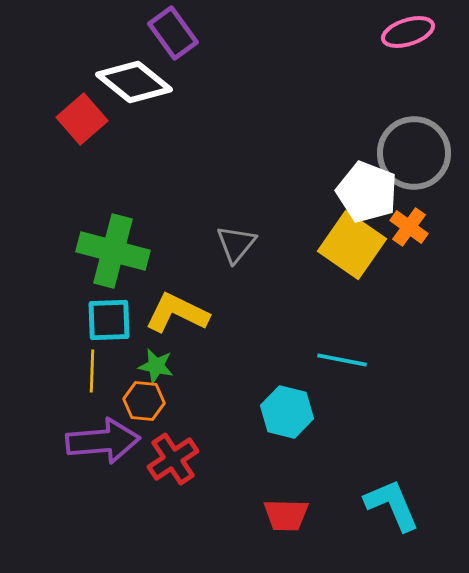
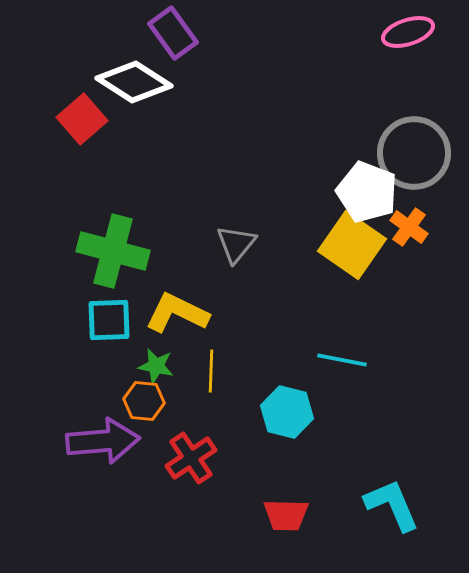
white diamond: rotated 6 degrees counterclockwise
yellow line: moved 119 px right
red cross: moved 18 px right, 1 px up
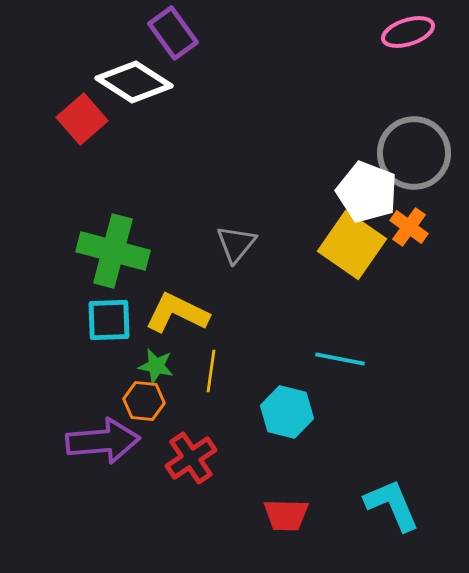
cyan line: moved 2 px left, 1 px up
yellow line: rotated 6 degrees clockwise
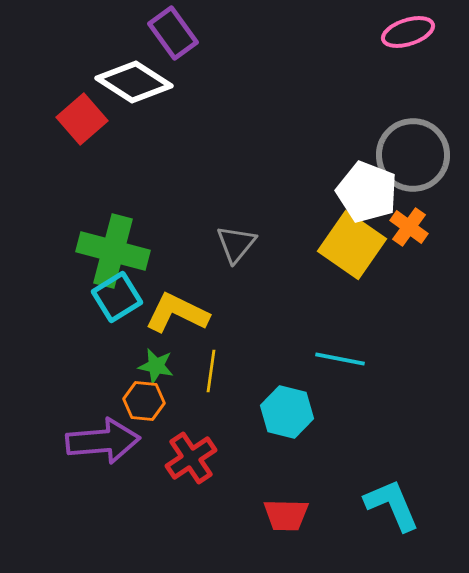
gray circle: moved 1 px left, 2 px down
cyan square: moved 8 px right, 23 px up; rotated 30 degrees counterclockwise
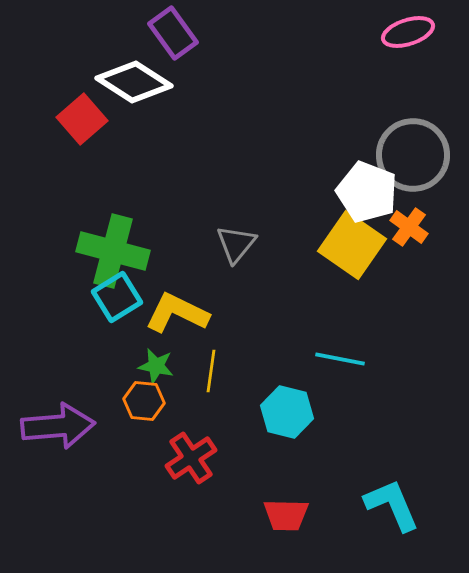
purple arrow: moved 45 px left, 15 px up
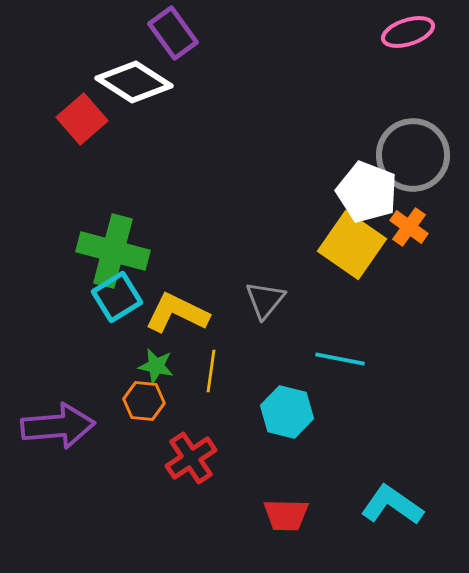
gray triangle: moved 29 px right, 56 px down
cyan L-shape: rotated 32 degrees counterclockwise
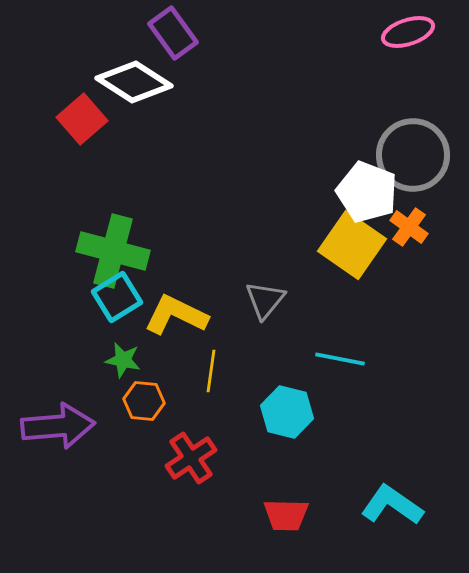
yellow L-shape: moved 1 px left, 2 px down
green star: moved 33 px left, 6 px up
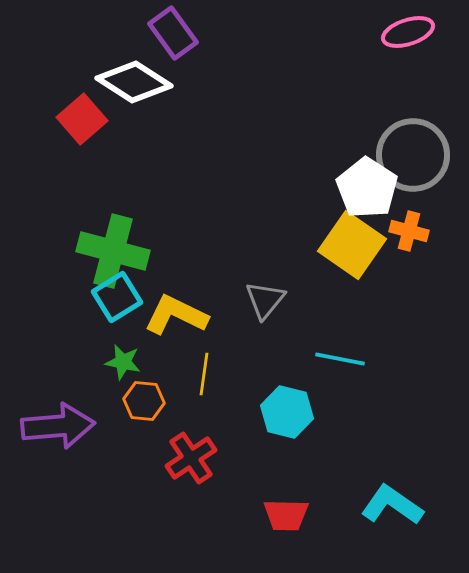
white pentagon: moved 4 px up; rotated 12 degrees clockwise
orange cross: moved 4 px down; rotated 21 degrees counterclockwise
green star: moved 2 px down
yellow line: moved 7 px left, 3 px down
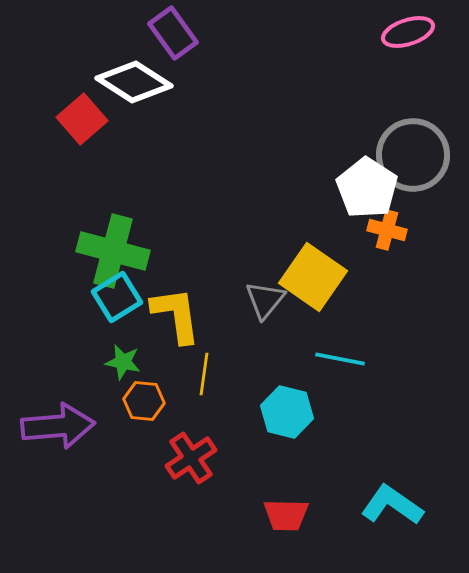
orange cross: moved 22 px left, 1 px up
yellow square: moved 39 px left, 32 px down
yellow L-shape: rotated 56 degrees clockwise
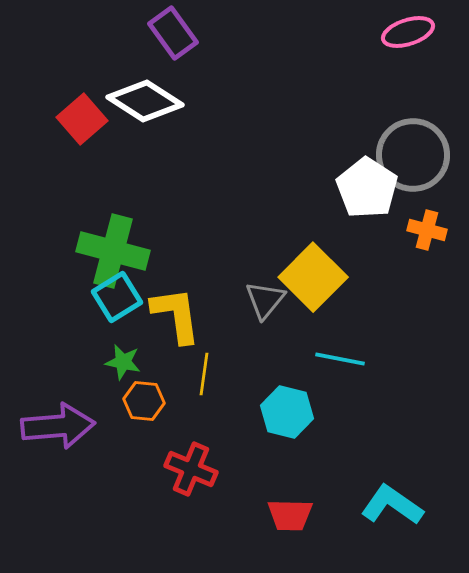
white diamond: moved 11 px right, 19 px down
orange cross: moved 40 px right
yellow square: rotated 10 degrees clockwise
red cross: moved 11 px down; rotated 33 degrees counterclockwise
red trapezoid: moved 4 px right
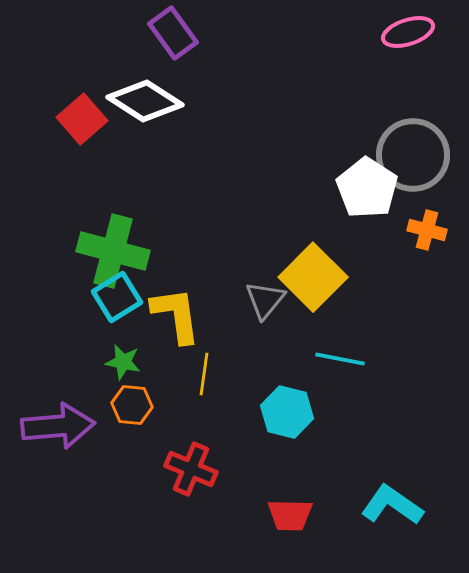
orange hexagon: moved 12 px left, 4 px down
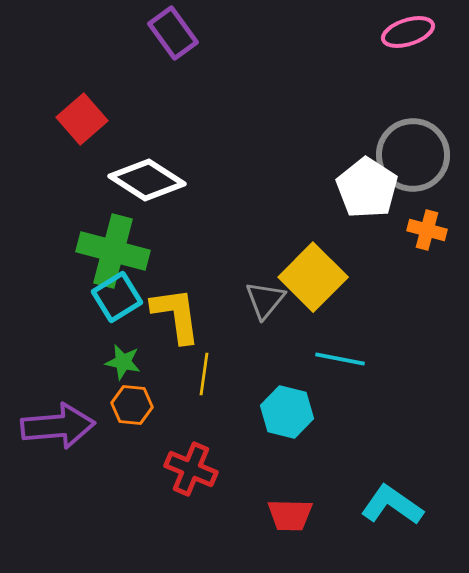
white diamond: moved 2 px right, 79 px down
